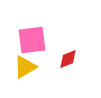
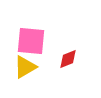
pink square: moved 1 px left, 1 px down; rotated 12 degrees clockwise
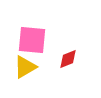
pink square: moved 1 px right, 1 px up
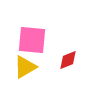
red diamond: moved 1 px down
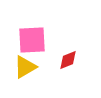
pink square: rotated 8 degrees counterclockwise
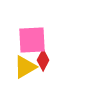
red diamond: moved 25 px left; rotated 40 degrees counterclockwise
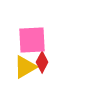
red diamond: moved 1 px left, 2 px down
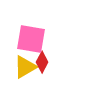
pink square: moved 1 px left, 1 px up; rotated 12 degrees clockwise
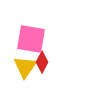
yellow triangle: rotated 25 degrees counterclockwise
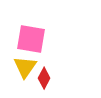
red diamond: moved 2 px right, 16 px down
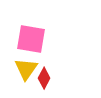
yellow triangle: moved 1 px right, 2 px down
